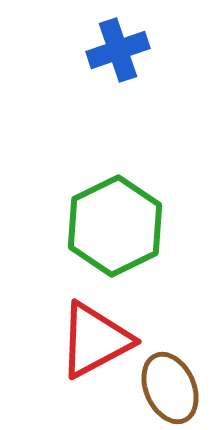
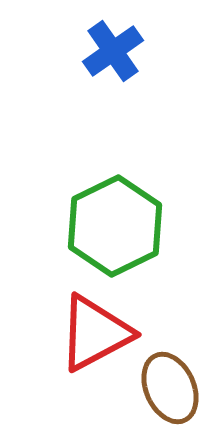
blue cross: moved 5 px left, 1 px down; rotated 16 degrees counterclockwise
red triangle: moved 7 px up
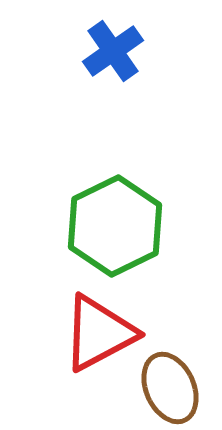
red triangle: moved 4 px right
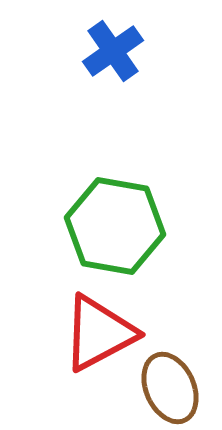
green hexagon: rotated 24 degrees counterclockwise
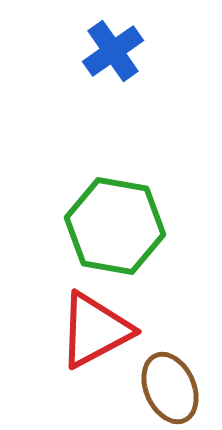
red triangle: moved 4 px left, 3 px up
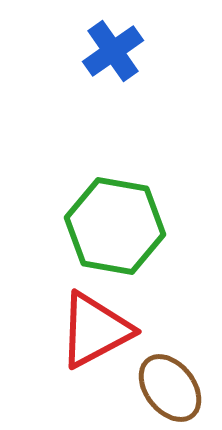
brown ellipse: rotated 14 degrees counterclockwise
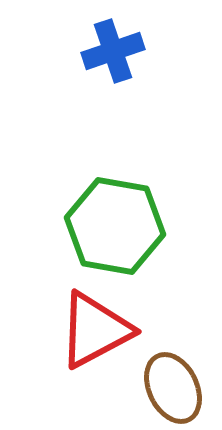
blue cross: rotated 16 degrees clockwise
brown ellipse: moved 3 px right; rotated 12 degrees clockwise
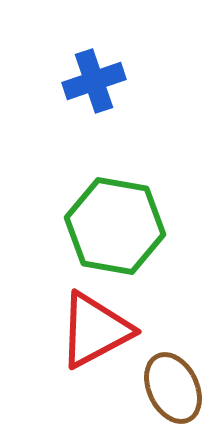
blue cross: moved 19 px left, 30 px down
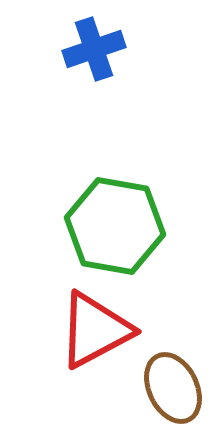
blue cross: moved 32 px up
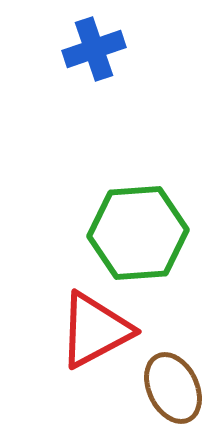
green hexagon: moved 23 px right, 7 px down; rotated 14 degrees counterclockwise
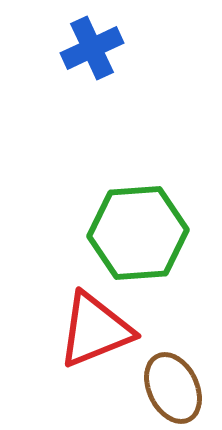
blue cross: moved 2 px left, 1 px up; rotated 6 degrees counterclockwise
red triangle: rotated 6 degrees clockwise
